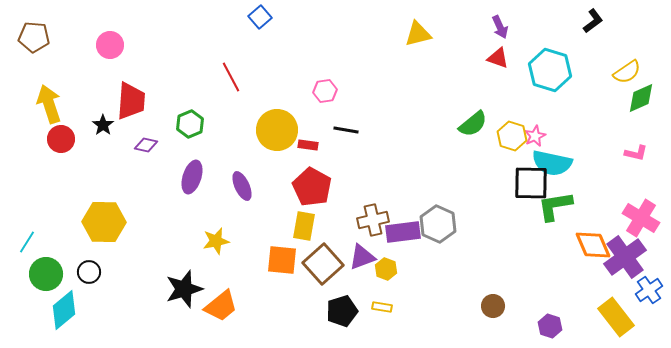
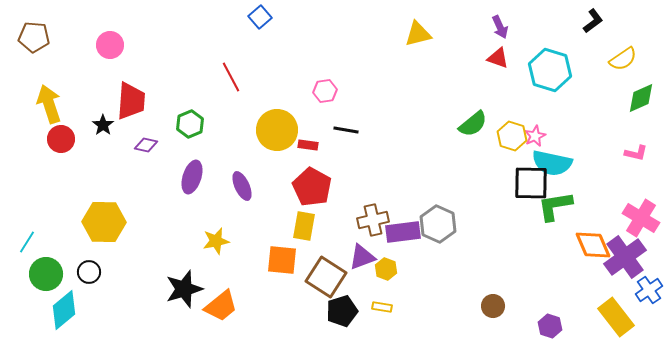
yellow semicircle at (627, 72): moved 4 px left, 13 px up
brown square at (323, 264): moved 3 px right, 13 px down; rotated 15 degrees counterclockwise
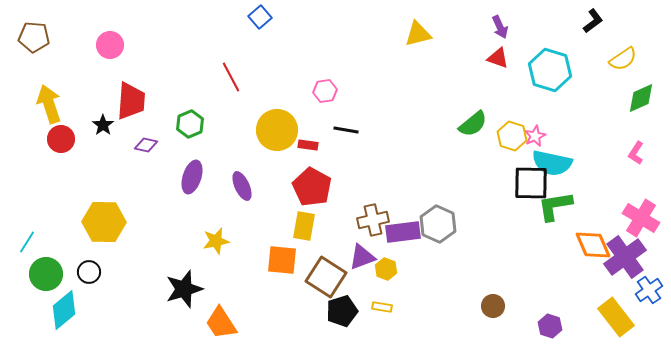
pink L-shape at (636, 153): rotated 110 degrees clockwise
orange trapezoid at (221, 306): moved 17 px down; rotated 96 degrees clockwise
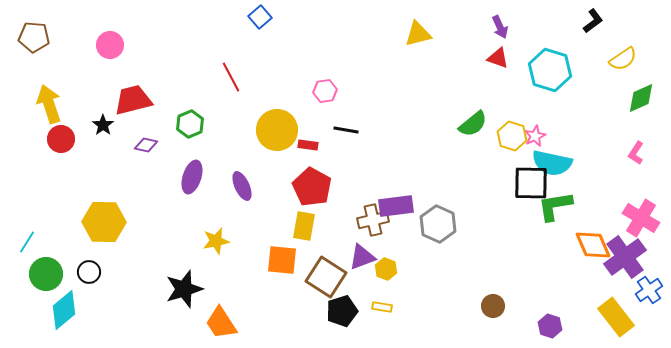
red trapezoid at (131, 101): moved 2 px right, 1 px up; rotated 108 degrees counterclockwise
purple rectangle at (403, 232): moved 7 px left, 26 px up
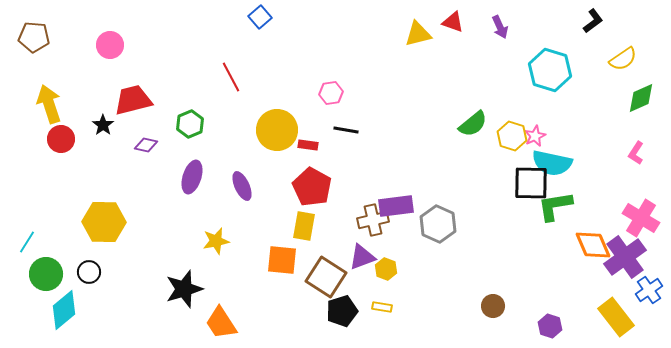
red triangle at (498, 58): moved 45 px left, 36 px up
pink hexagon at (325, 91): moved 6 px right, 2 px down
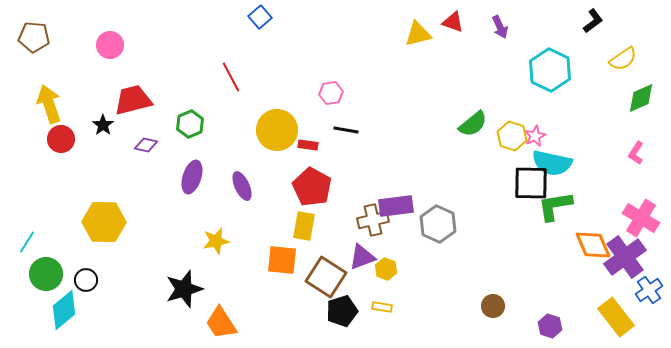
cyan hexagon at (550, 70): rotated 9 degrees clockwise
black circle at (89, 272): moved 3 px left, 8 px down
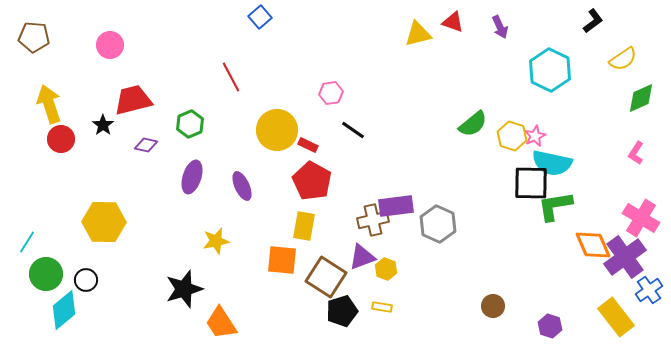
black line at (346, 130): moved 7 px right; rotated 25 degrees clockwise
red rectangle at (308, 145): rotated 18 degrees clockwise
red pentagon at (312, 187): moved 6 px up
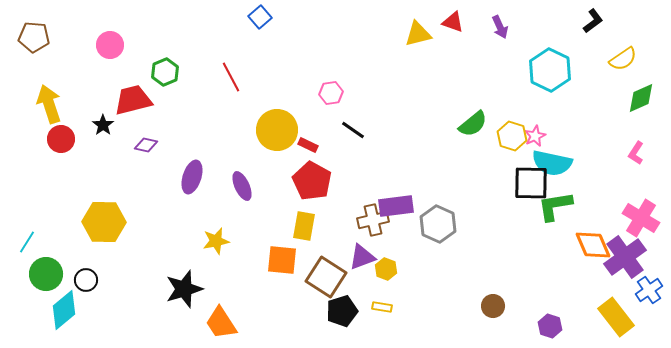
green hexagon at (190, 124): moved 25 px left, 52 px up
